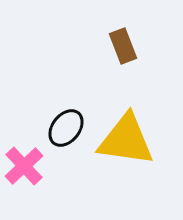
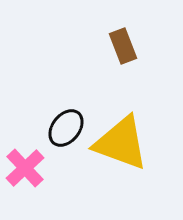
yellow triangle: moved 5 px left, 3 px down; rotated 12 degrees clockwise
pink cross: moved 1 px right, 2 px down
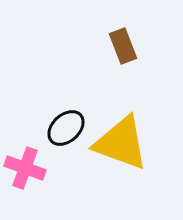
black ellipse: rotated 9 degrees clockwise
pink cross: rotated 27 degrees counterclockwise
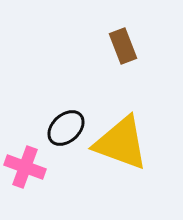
pink cross: moved 1 px up
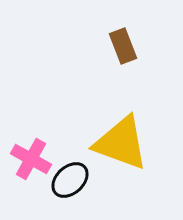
black ellipse: moved 4 px right, 52 px down
pink cross: moved 6 px right, 8 px up; rotated 9 degrees clockwise
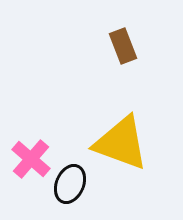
pink cross: rotated 12 degrees clockwise
black ellipse: moved 4 px down; rotated 24 degrees counterclockwise
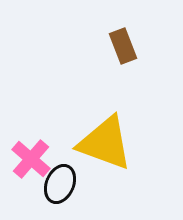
yellow triangle: moved 16 px left
black ellipse: moved 10 px left
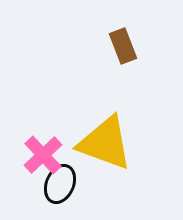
pink cross: moved 12 px right, 4 px up; rotated 6 degrees clockwise
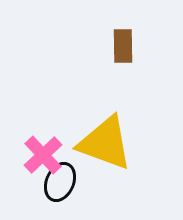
brown rectangle: rotated 20 degrees clockwise
black ellipse: moved 2 px up
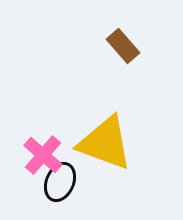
brown rectangle: rotated 40 degrees counterclockwise
pink cross: rotated 6 degrees counterclockwise
